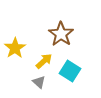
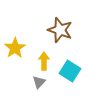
brown star: moved 1 px left, 4 px up; rotated 15 degrees counterclockwise
yellow arrow: rotated 48 degrees counterclockwise
gray triangle: rotated 32 degrees clockwise
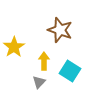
yellow star: moved 1 px left, 1 px up
